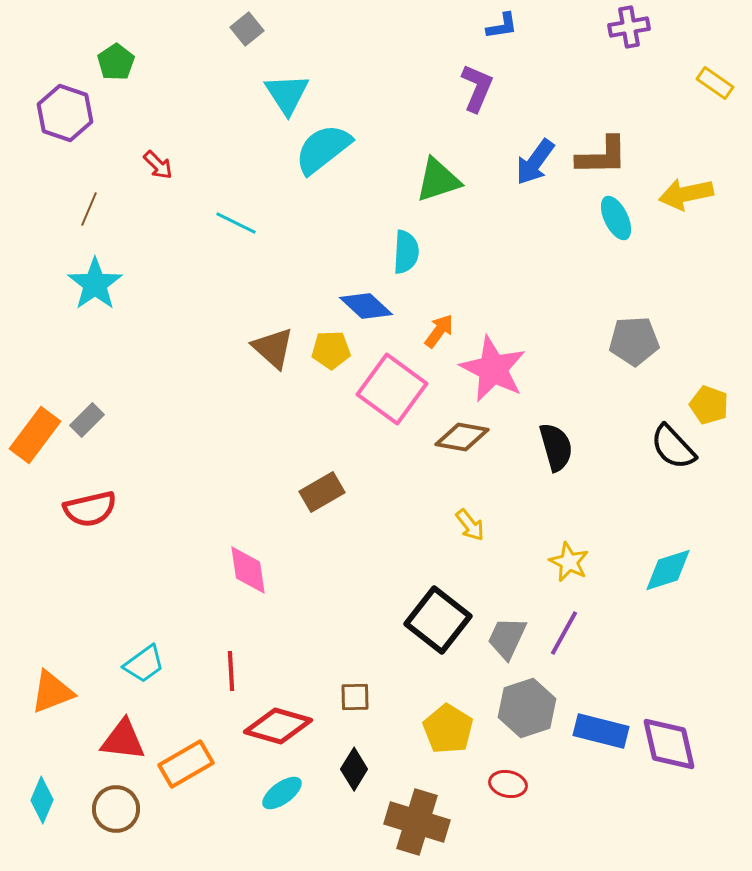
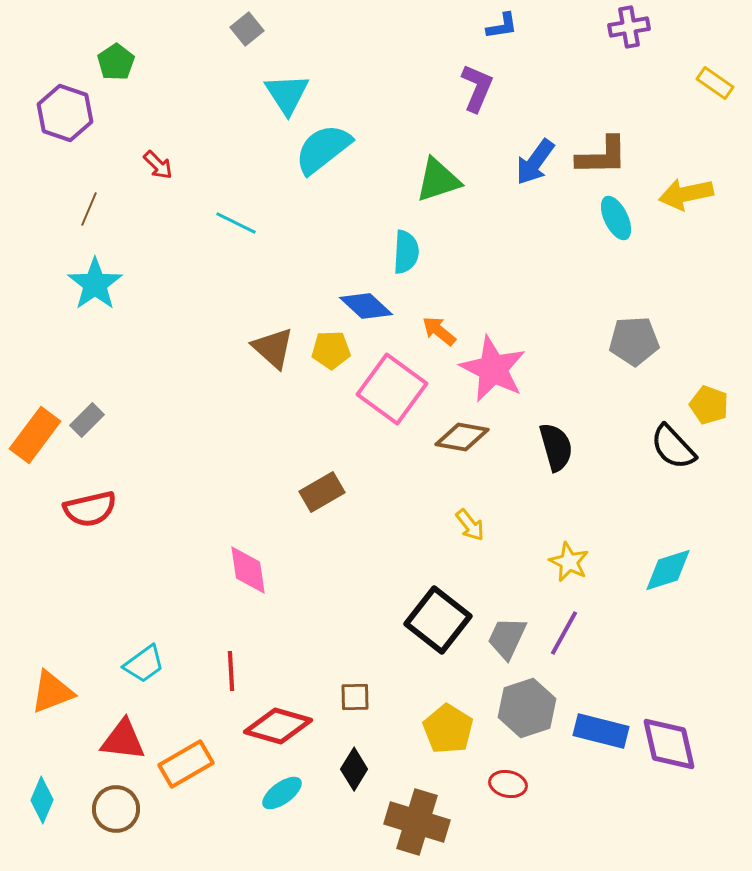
orange arrow at (439, 331): rotated 87 degrees counterclockwise
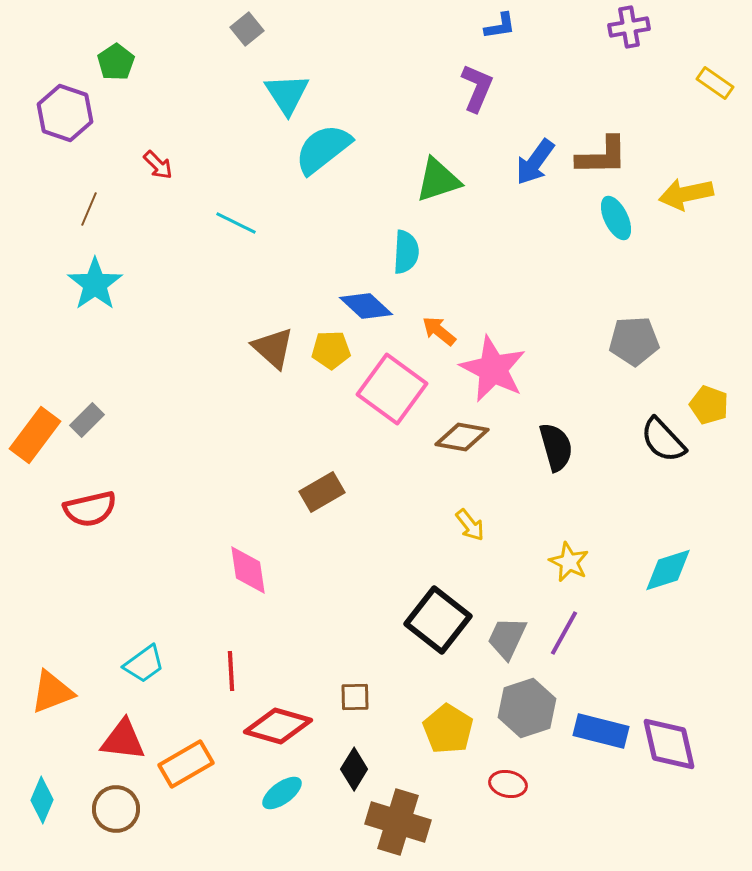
blue L-shape at (502, 26): moved 2 px left
black semicircle at (673, 447): moved 10 px left, 7 px up
brown cross at (417, 822): moved 19 px left
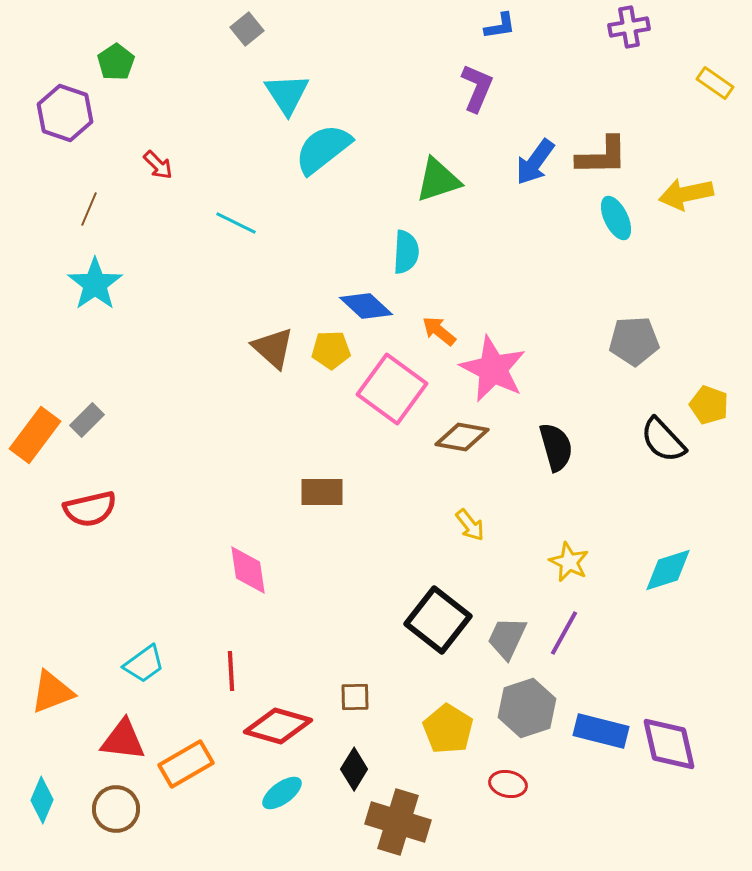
brown rectangle at (322, 492): rotated 30 degrees clockwise
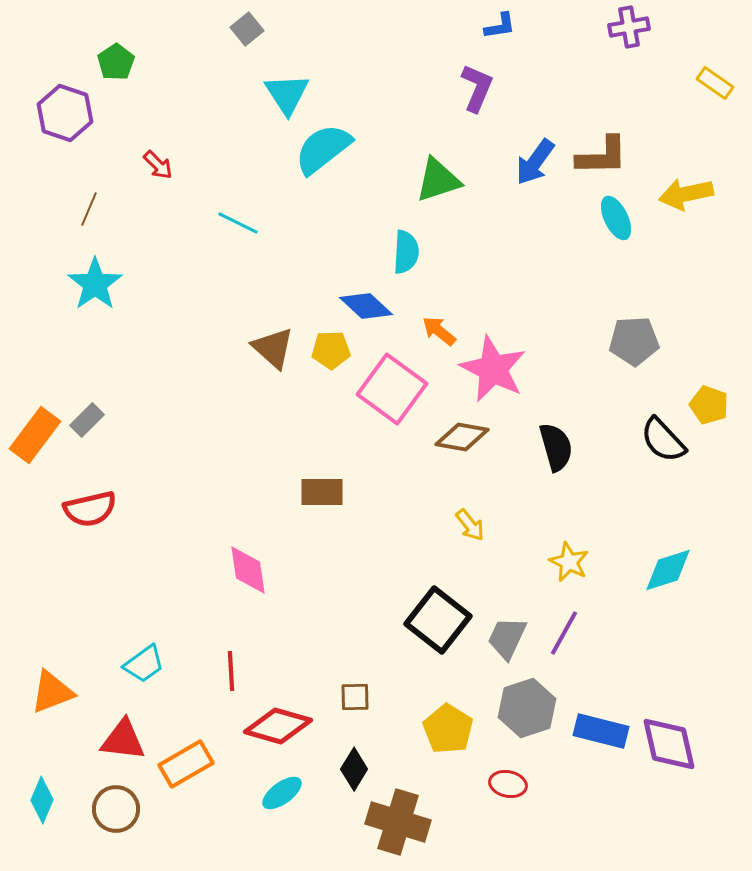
cyan line at (236, 223): moved 2 px right
